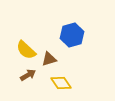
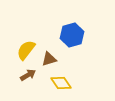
yellow semicircle: rotated 85 degrees clockwise
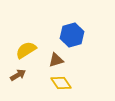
yellow semicircle: rotated 20 degrees clockwise
brown triangle: moved 7 px right, 1 px down
brown arrow: moved 10 px left
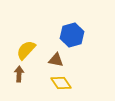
yellow semicircle: rotated 15 degrees counterclockwise
brown triangle: rotated 28 degrees clockwise
brown arrow: moved 1 px right, 1 px up; rotated 56 degrees counterclockwise
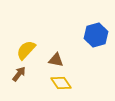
blue hexagon: moved 24 px right
brown arrow: rotated 35 degrees clockwise
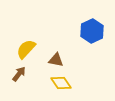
blue hexagon: moved 4 px left, 4 px up; rotated 10 degrees counterclockwise
yellow semicircle: moved 1 px up
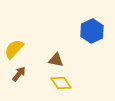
yellow semicircle: moved 12 px left
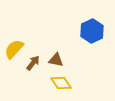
brown arrow: moved 14 px right, 11 px up
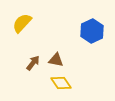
yellow semicircle: moved 8 px right, 26 px up
